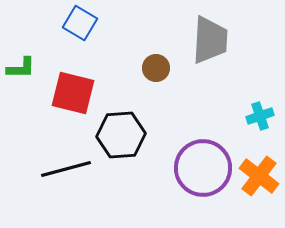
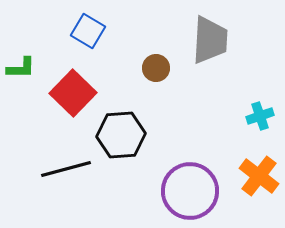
blue square: moved 8 px right, 8 px down
red square: rotated 30 degrees clockwise
purple circle: moved 13 px left, 23 px down
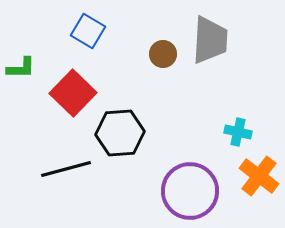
brown circle: moved 7 px right, 14 px up
cyan cross: moved 22 px left, 16 px down; rotated 32 degrees clockwise
black hexagon: moved 1 px left, 2 px up
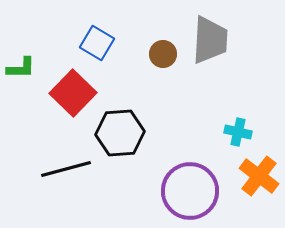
blue square: moved 9 px right, 12 px down
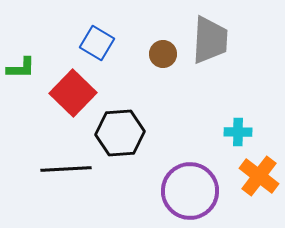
cyan cross: rotated 12 degrees counterclockwise
black line: rotated 12 degrees clockwise
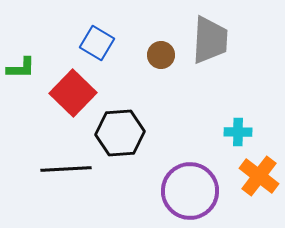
brown circle: moved 2 px left, 1 px down
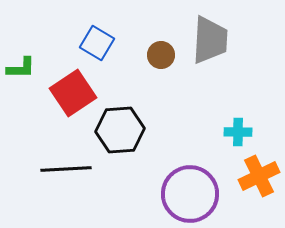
red square: rotated 12 degrees clockwise
black hexagon: moved 3 px up
orange cross: rotated 27 degrees clockwise
purple circle: moved 3 px down
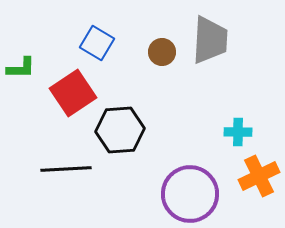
brown circle: moved 1 px right, 3 px up
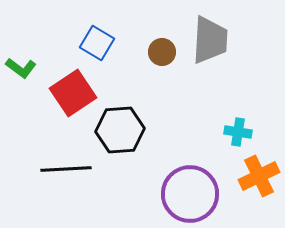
green L-shape: rotated 36 degrees clockwise
cyan cross: rotated 8 degrees clockwise
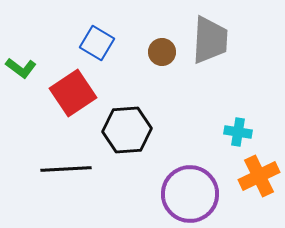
black hexagon: moved 7 px right
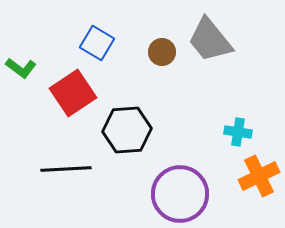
gray trapezoid: rotated 138 degrees clockwise
purple circle: moved 10 px left
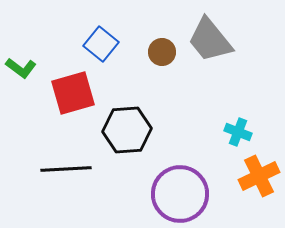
blue square: moved 4 px right, 1 px down; rotated 8 degrees clockwise
red square: rotated 18 degrees clockwise
cyan cross: rotated 12 degrees clockwise
